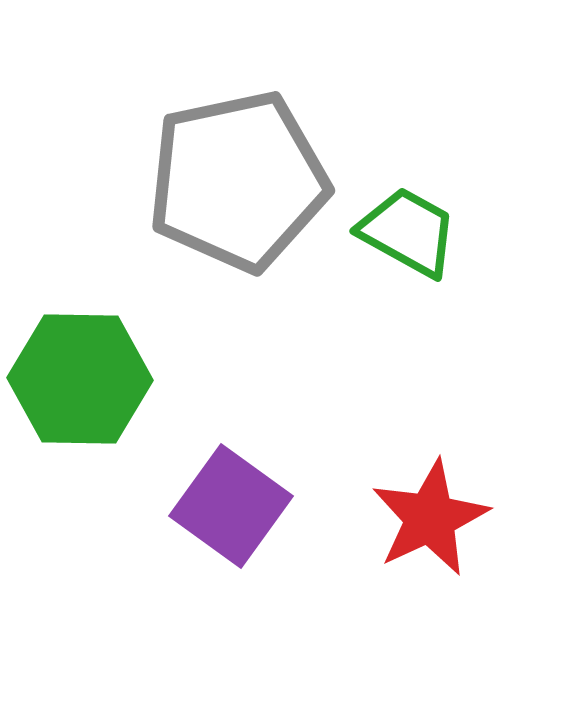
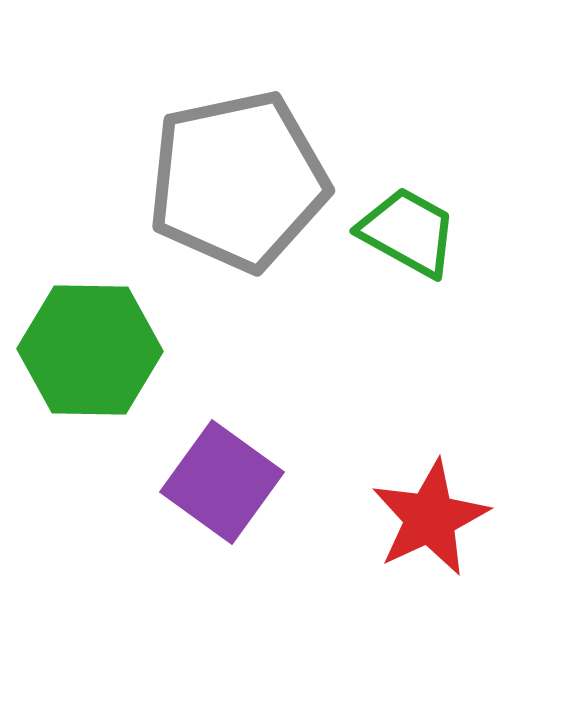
green hexagon: moved 10 px right, 29 px up
purple square: moved 9 px left, 24 px up
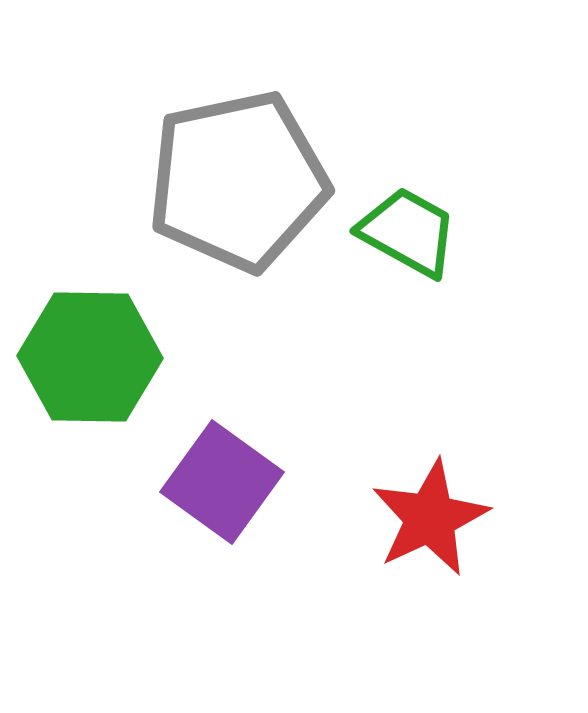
green hexagon: moved 7 px down
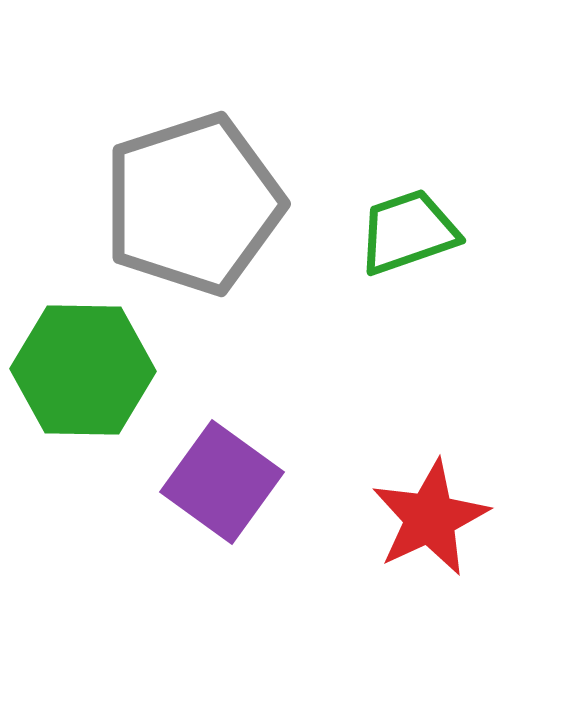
gray pentagon: moved 45 px left, 23 px down; rotated 6 degrees counterclockwise
green trapezoid: rotated 48 degrees counterclockwise
green hexagon: moved 7 px left, 13 px down
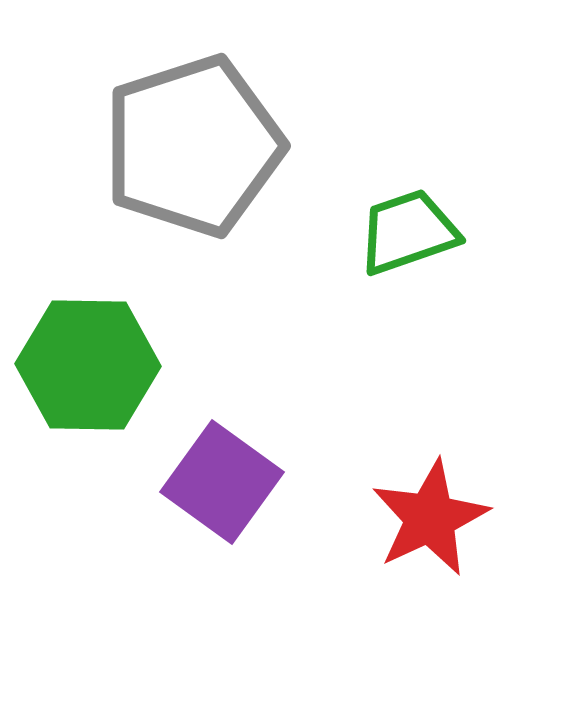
gray pentagon: moved 58 px up
green hexagon: moved 5 px right, 5 px up
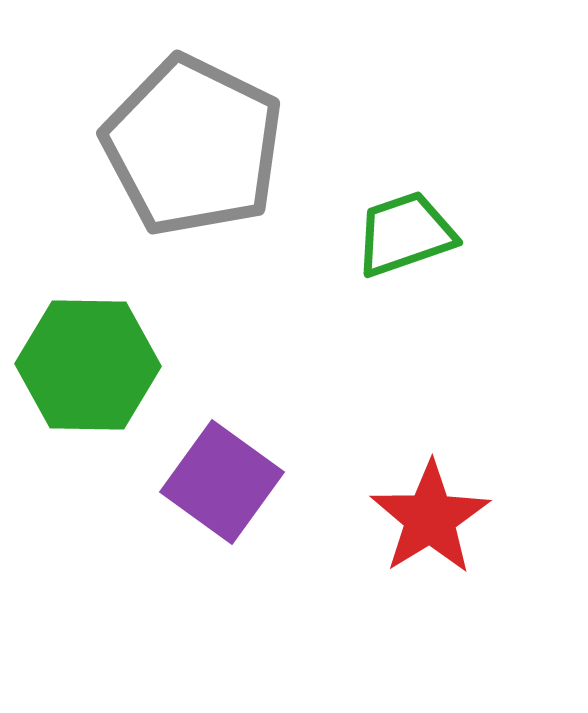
gray pentagon: rotated 28 degrees counterclockwise
green trapezoid: moved 3 px left, 2 px down
red star: rotated 7 degrees counterclockwise
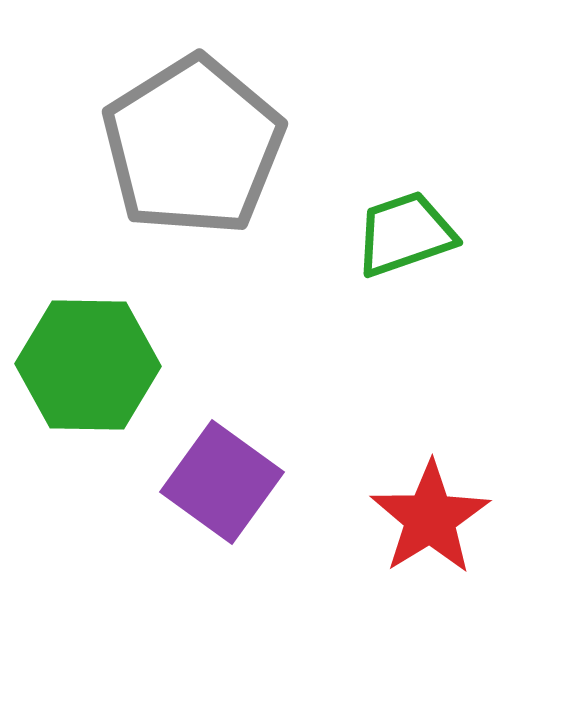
gray pentagon: rotated 14 degrees clockwise
